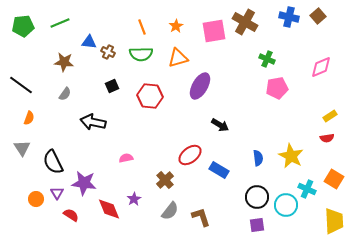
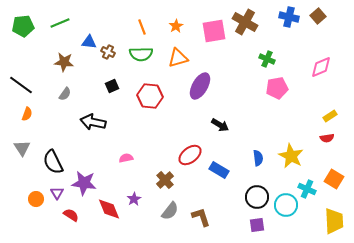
orange semicircle at (29, 118): moved 2 px left, 4 px up
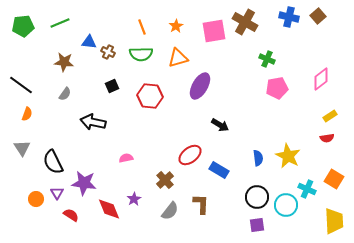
pink diamond at (321, 67): moved 12 px down; rotated 15 degrees counterclockwise
yellow star at (291, 156): moved 3 px left
brown L-shape at (201, 217): moved 13 px up; rotated 20 degrees clockwise
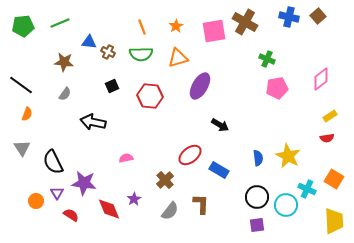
orange circle at (36, 199): moved 2 px down
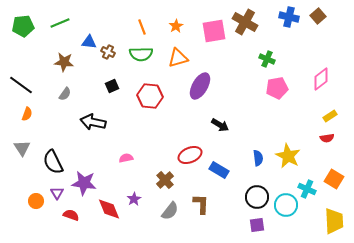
red ellipse at (190, 155): rotated 15 degrees clockwise
red semicircle at (71, 215): rotated 14 degrees counterclockwise
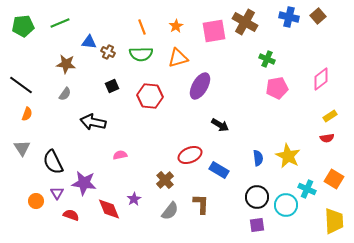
brown star at (64, 62): moved 2 px right, 2 px down
pink semicircle at (126, 158): moved 6 px left, 3 px up
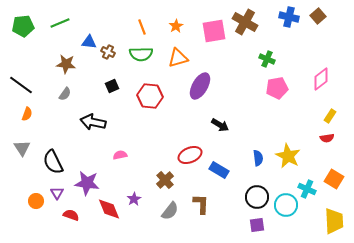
yellow rectangle at (330, 116): rotated 24 degrees counterclockwise
purple star at (84, 183): moved 3 px right
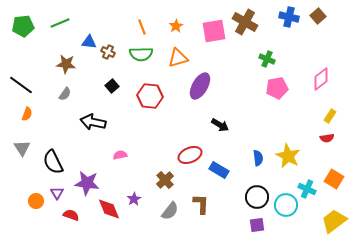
black square at (112, 86): rotated 16 degrees counterclockwise
yellow trapezoid at (334, 221): rotated 124 degrees counterclockwise
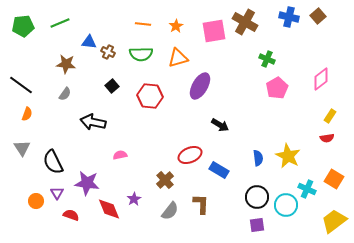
orange line at (142, 27): moved 1 px right, 3 px up; rotated 63 degrees counterclockwise
pink pentagon at (277, 88): rotated 20 degrees counterclockwise
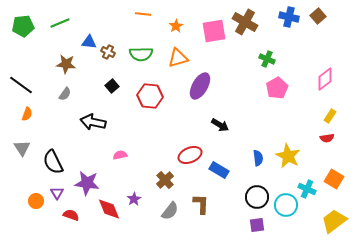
orange line at (143, 24): moved 10 px up
pink diamond at (321, 79): moved 4 px right
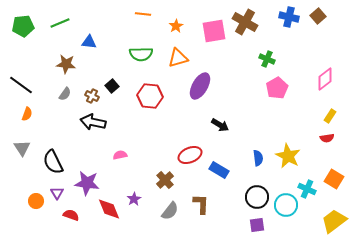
brown cross at (108, 52): moved 16 px left, 44 px down
